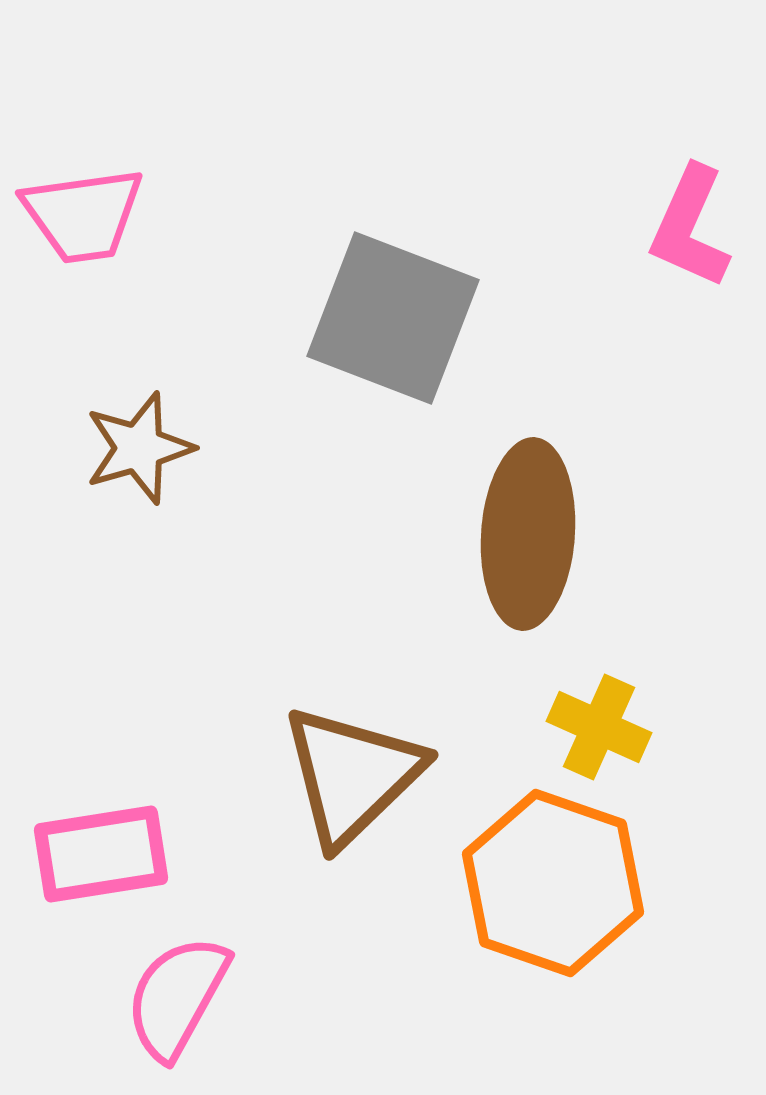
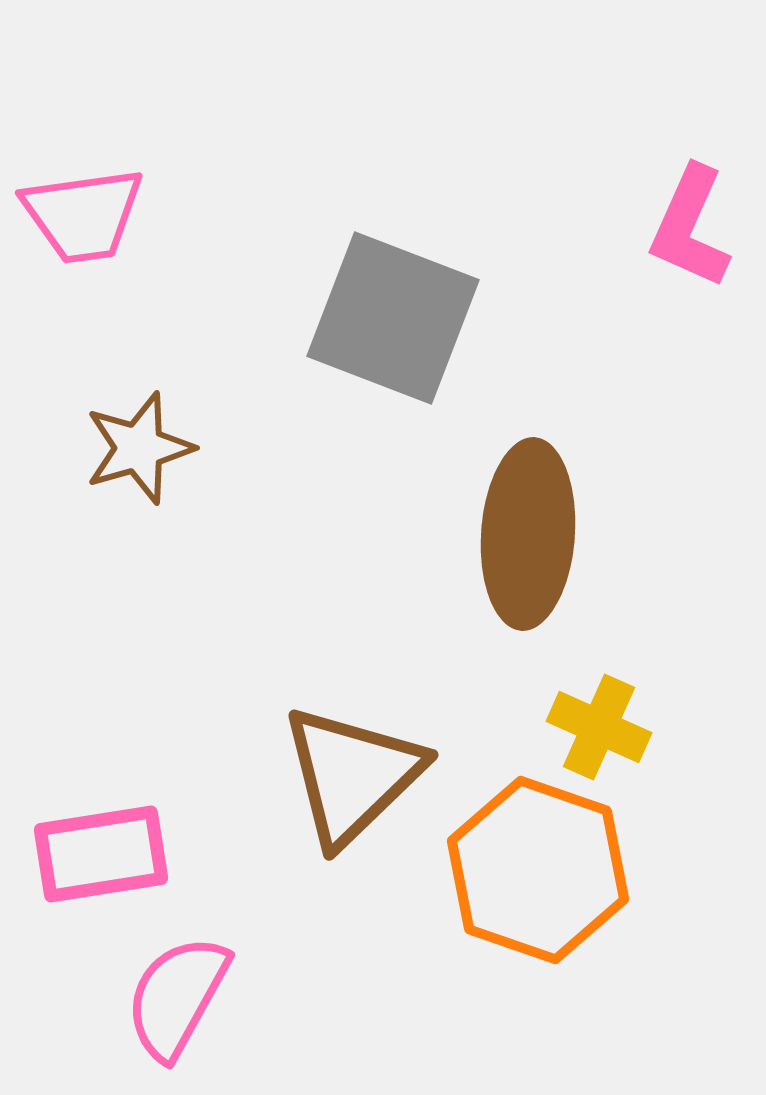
orange hexagon: moved 15 px left, 13 px up
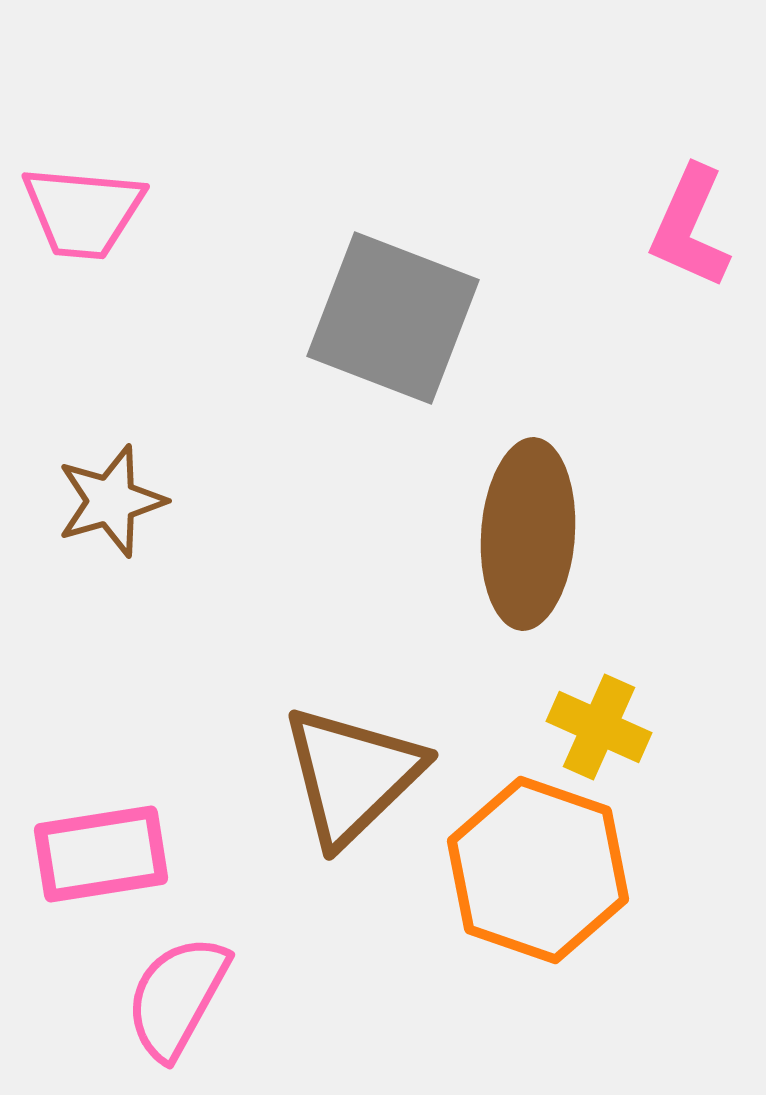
pink trapezoid: moved 3 px up; rotated 13 degrees clockwise
brown star: moved 28 px left, 53 px down
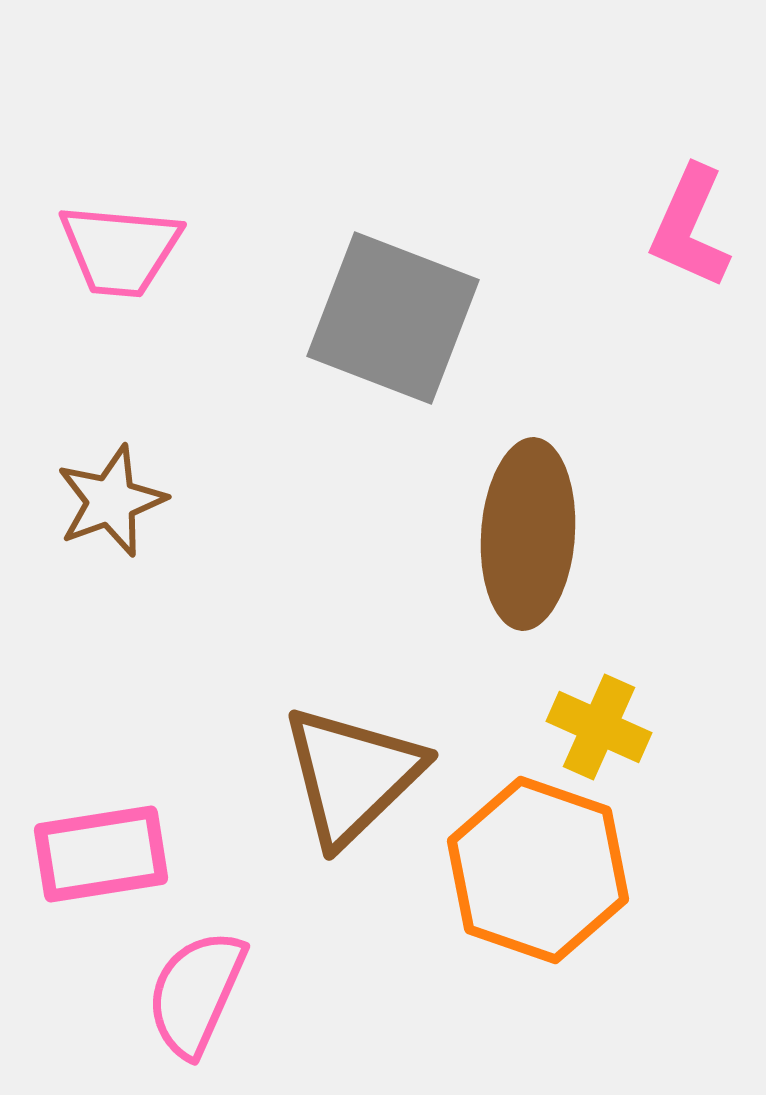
pink trapezoid: moved 37 px right, 38 px down
brown star: rotated 4 degrees counterclockwise
pink semicircle: moved 19 px right, 4 px up; rotated 5 degrees counterclockwise
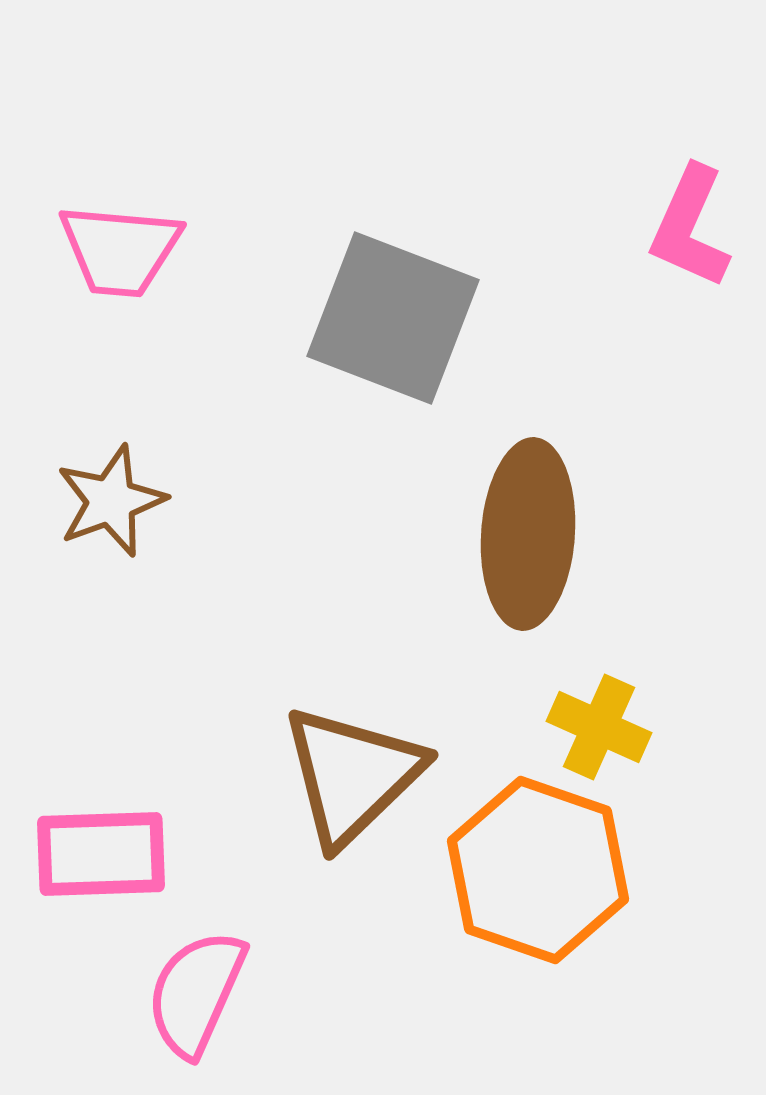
pink rectangle: rotated 7 degrees clockwise
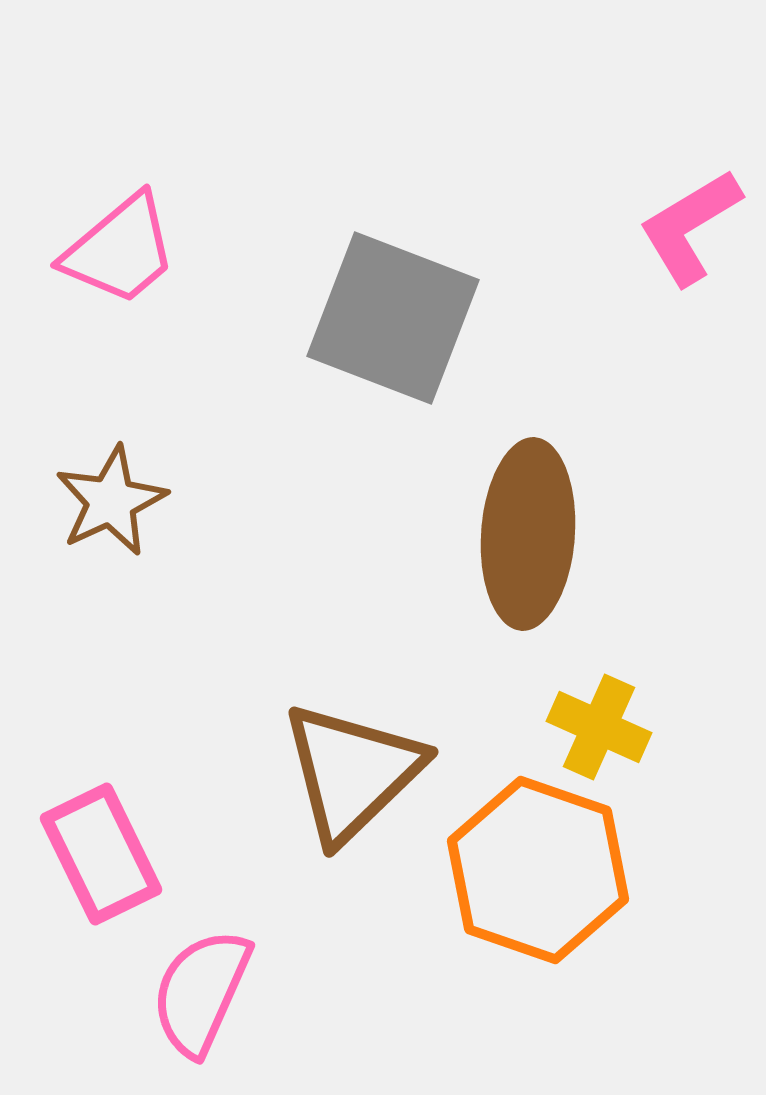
pink L-shape: rotated 35 degrees clockwise
pink trapezoid: rotated 45 degrees counterclockwise
brown star: rotated 5 degrees counterclockwise
brown triangle: moved 3 px up
pink rectangle: rotated 66 degrees clockwise
pink semicircle: moved 5 px right, 1 px up
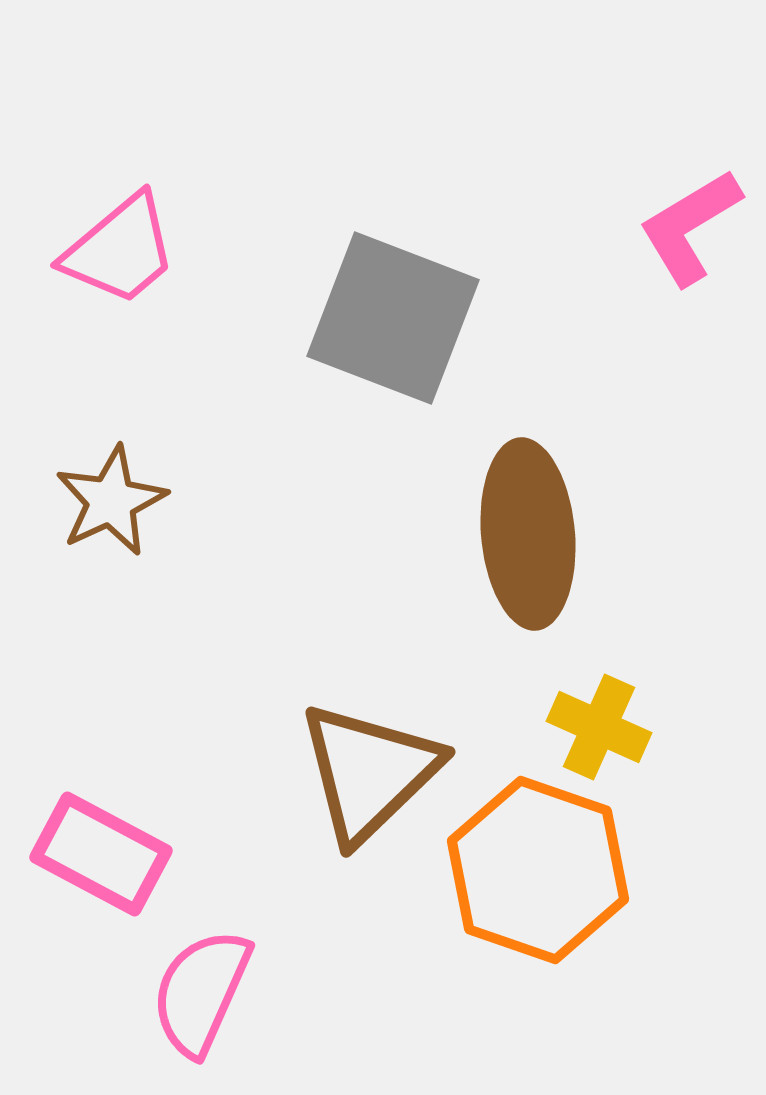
brown ellipse: rotated 9 degrees counterclockwise
brown triangle: moved 17 px right
pink rectangle: rotated 36 degrees counterclockwise
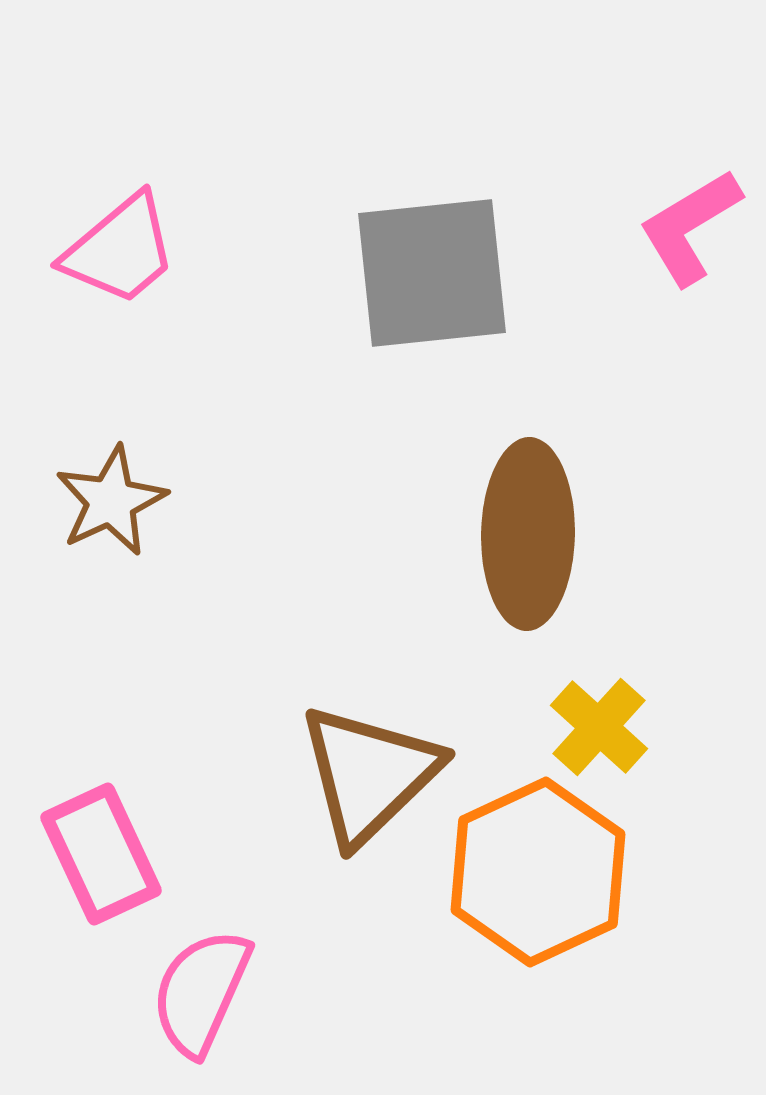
gray square: moved 39 px right, 45 px up; rotated 27 degrees counterclockwise
brown ellipse: rotated 6 degrees clockwise
yellow cross: rotated 18 degrees clockwise
brown triangle: moved 2 px down
pink rectangle: rotated 37 degrees clockwise
orange hexagon: moved 2 px down; rotated 16 degrees clockwise
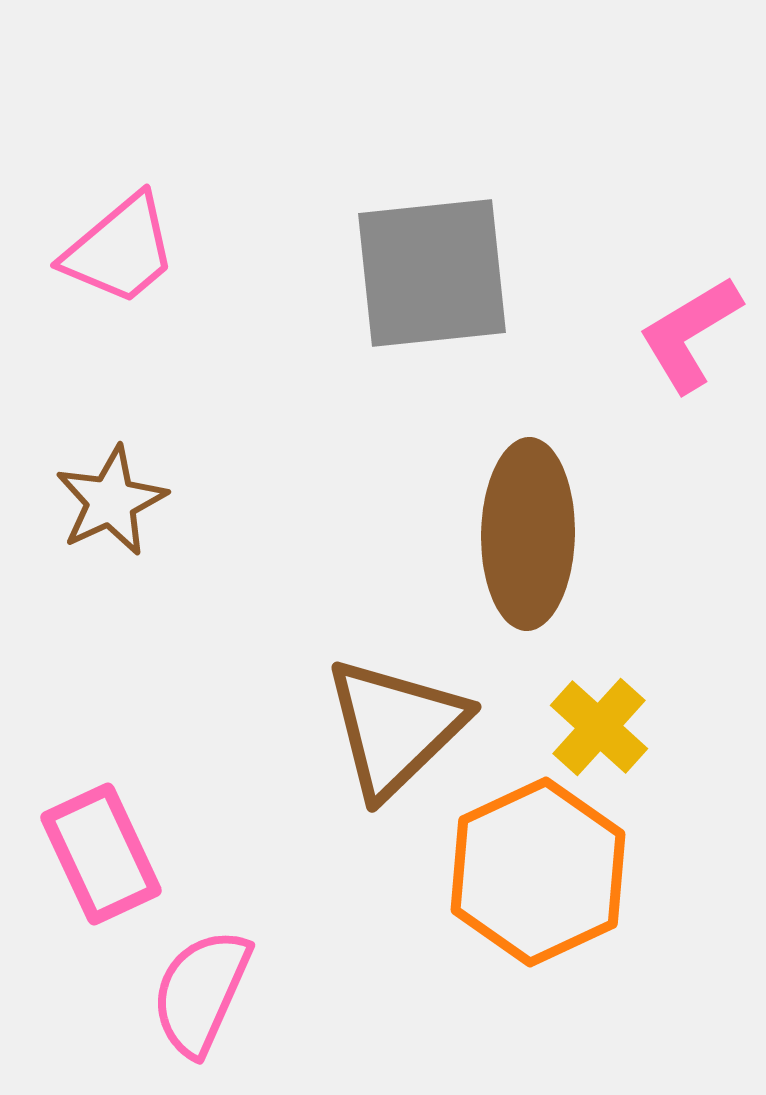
pink L-shape: moved 107 px down
brown triangle: moved 26 px right, 47 px up
